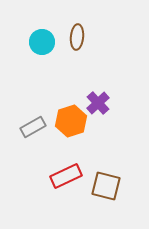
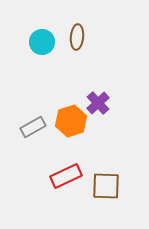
brown square: rotated 12 degrees counterclockwise
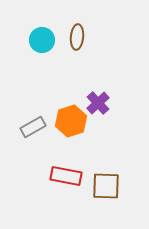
cyan circle: moved 2 px up
red rectangle: rotated 36 degrees clockwise
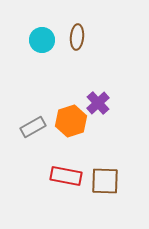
brown square: moved 1 px left, 5 px up
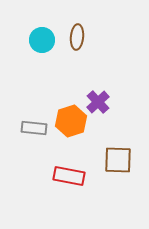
purple cross: moved 1 px up
gray rectangle: moved 1 px right, 1 px down; rotated 35 degrees clockwise
red rectangle: moved 3 px right
brown square: moved 13 px right, 21 px up
